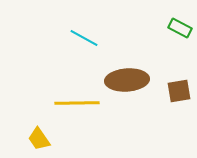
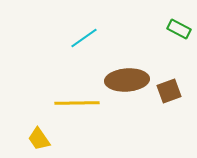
green rectangle: moved 1 px left, 1 px down
cyan line: rotated 64 degrees counterclockwise
brown square: moved 10 px left; rotated 10 degrees counterclockwise
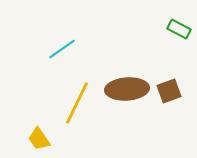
cyan line: moved 22 px left, 11 px down
brown ellipse: moved 9 px down
yellow line: rotated 63 degrees counterclockwise
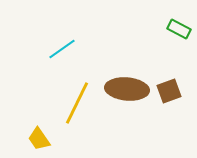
brown ellipse: rotated 9 degrees clockwise
